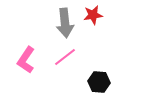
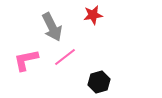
gray arrow: moved 13 px left, 4 px down; rotated 20 degrees counterclockwise
pink L-shape: rotated 44 degrees clockwise
black hexagon: rotated 20 degrees counterclockwise
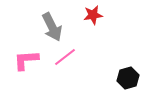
pink L-shape: rotated 8 degrees clockwise
black hexagon: moved 29 px right, 4 px up
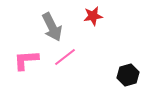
red star: moved 1 px down
black hexagon: moved 3 px up
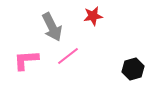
pink line: moved 3 px right, 1 px up
black hexagon: moved 5 px right, 6 px up
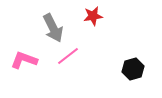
gray arrow: moved 1 px right, 1 px down
pink L-shape: moved 2 px left; rotated 24 degrees clockwise
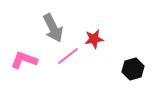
red star: moved 1 px right, 23 px down
